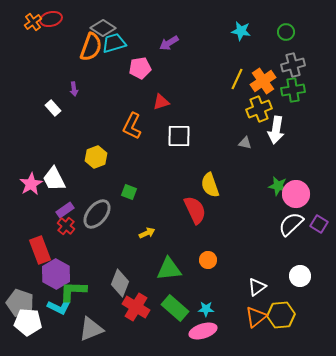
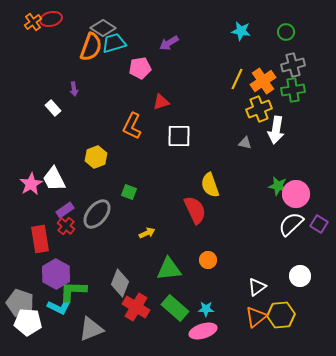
red rectangle at (40, 250): moved 11 px up; rotated 12 degrees clockwise
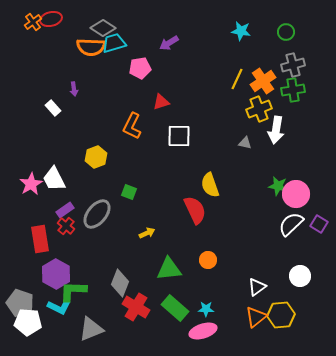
orange semicircle at (91, 47): rotated 72 degrees clockwise
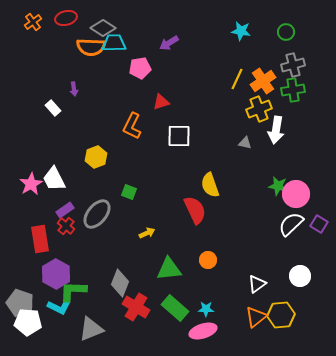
red ellipse at (51, 19): moved 15 px right, 1 px up
cyan trapezoid at (114, 43): rotated 15 degrees clockwise
white triangle at (257, 287): moved 3 px up
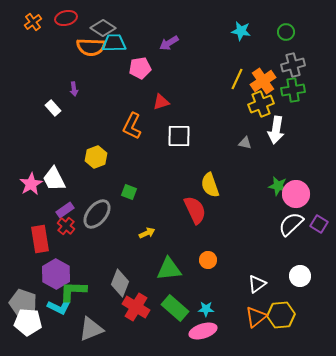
yellow cross at (259, 109): moved 2 px right, 5 px up
gray pentagon at (20, 303): moved 3 px right
